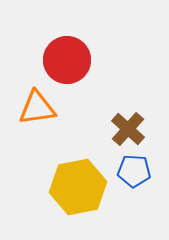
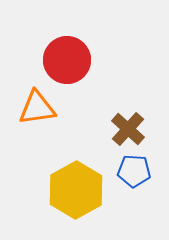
yellow hexagon: moved 2 px left, 3 px down; rotated 18 degrees counterclockwise
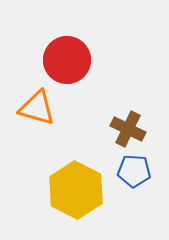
orange triangle: rotated 24 degrees clockwise
brown cross: rotated 16 degrees counterclockwise
yellow hexagon: rotated 4 degrees counterclockwise
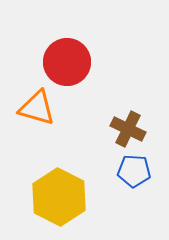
red circle: moved 2 px down
yellow hexagon: moved 17 px left, 7 px down
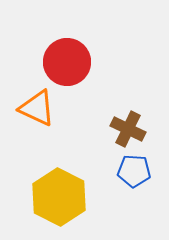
orange triangle: rotated 9 degrees clockwise
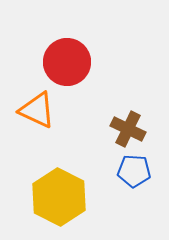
orange triangle: moved 2 px down
